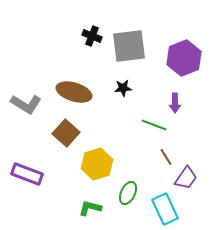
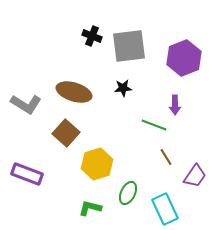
purple arrow: moved 2 px down
purple trapezoid: moved 9 px right, 2 px up
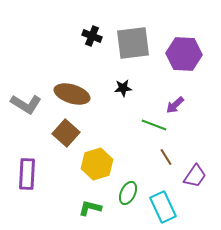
gray square: moved 4 px right, 3 px up
purple hexagon: moved 4 px up; rotated 24 degrees clockwise
brown ellipse: moved 2 px left, 2 px down
purple arrow: rotated 48 degrees clockwise
purple rectangle: rotated 72 degrees clockwise
cyan rectangle: moved 2 px left, 2 px up
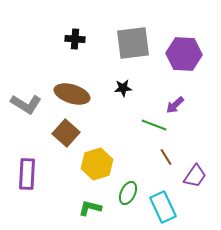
black cross: moved 17 px left, 3 px down; rotated 18 degrees counterclockwise
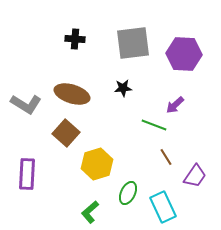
green L-shape: moved 4 px down; rotated 55 degrees counterclockwise
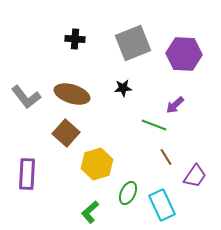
gray square: rotated 15 degrees counterclockwise
gray L-shape: moved 7 px up; rotated 20 degrees clockwise
cyan rectangle: moved 1 px left, 2 px up
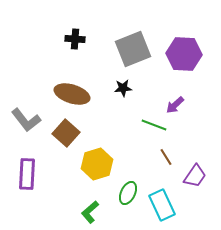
gray square: moved 6 px down
gray L-shape: moved 23 px down
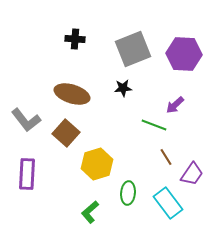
purple trapezoid: moved 3 px left, 2 px up
green ellipse: rotated 20 degrees counterclockwise
cyan rectangle: moved 6 px right, 2 px up; rotated 12 degrees counterclockwise
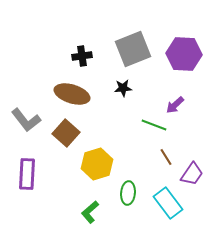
black cross: moved 7 px right, 17 px down; rotated 12 degrees counterclockwise
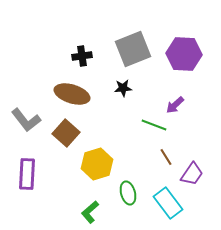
green ellipse: rotated 20 degrees counterclockwise
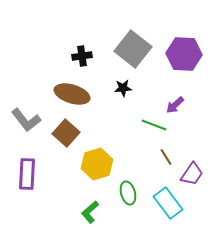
gray square: rotated 30 degrees counterclockwise
